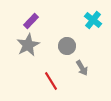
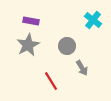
purple rectangle: rotated 56 degrees clockwise
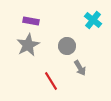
gray arrow: moved 2 px left
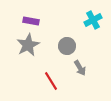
cyan cross: rotated 24 degrees clockwise
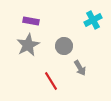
gray circle: moved 3 px left
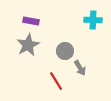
cyan cross: rotated 30 degrees clockwise
gray circle: moved 1 px right, 5 px down
red line: moved 5 px right
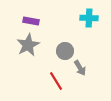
cyan cross: moved 4 px left, 2 px up
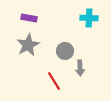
purple rectangle: moved 2 px left, 3 px up
gray arrow: rotated 28 degrees clockwise
red line: moved 2 px left
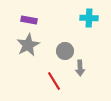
purple rectangle: moved 2 px down
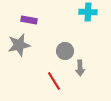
cyan cross: moved 1 px left, 6 px up
gray star: moved 9 px left; rotated 15 degrees clockwise
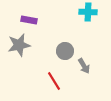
gray arrow: moved 4 px right, 2 px up; rotated 28 degrees counterclockwise
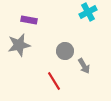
cyan cross: rotated 30 degrees counterclockwise
